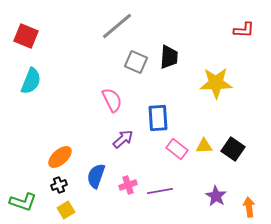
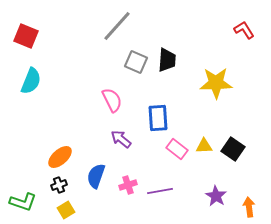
gray line: rotated 8 degrees counterclockwise
red L-shape: rotated 125 degrees counterclockwise
black trapezoid: moved 2 px left, 3 px down
purple arrow: moved 2 px left; rotated 100 degrees counterclockwise
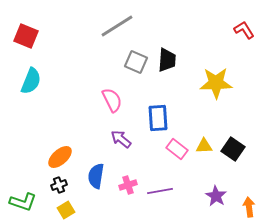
gray line: rotated 16 degrees clockwise
blue semicircle: rotated 10 degrees counterclockwise
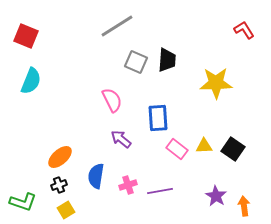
orange arrow: moved 5 px left, 1 px up
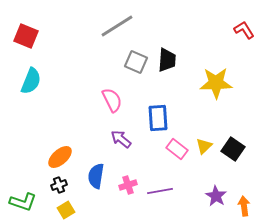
yellow triangle: rotated 42 degrees counterclockwise
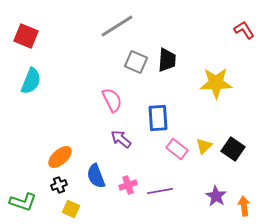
blue semicircle: rotated 30 degrees counterclockwise
yellow square: moved 5 px right, 1 px up; rotated 36 degrees counterclockwise
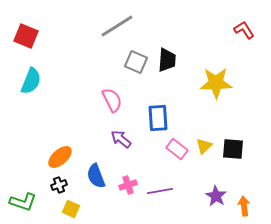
black square: rotated 30 degrees counterclockwise
